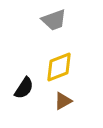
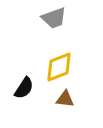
gray trapezoid: moved 2 px up
brown triangle: moved 2 px right, 2 px up; rotated 36 degrees clockwise
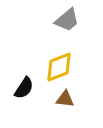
gray trapezoid: moved 13 px right, 2 px down; rotated 20 degrees counterclockwise
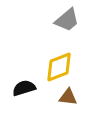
black semicircle: rotated 140 degrees counterclockwise
brown triangle: moved 3 px right, 2 px up
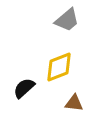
black semicircle: rotated 25 degrees counterclockwise
brown triangle: moved 6 px right, 6 px down
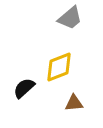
gray trapezoid: moved 3 px right, 2 px up
brown triangle: rotated 12 degrees counterclockwise
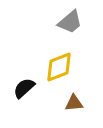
gray trapezoid: moved 4 px down
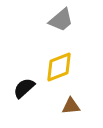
gray trapezoid: moved 9 px left, 2 px up
brown triangle: moved 3 px left, 3 px down
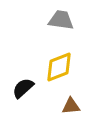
gray trapezoid: rotated 132 degrees counterclockwise
black semicircle: moved 1 px left
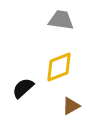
brown triangle: rotated 24 degrees counterclockwise
